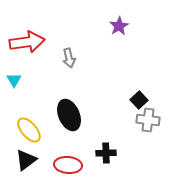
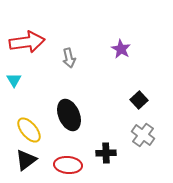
purple star: moved 2 px right, 23 px down; rotated 12 degrees counterclockwise
gray cross: moved 5 px left, 15 px down; rotated 30 degrees clockwise
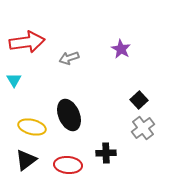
gray arrow: rotated 84 degrees clockwise
yellow ellipse: moved 3 px right, 3 px up; rotated 36 degrees counterclockwise
gray cross: moved 7 px up; rotated 15 degrees clockwise
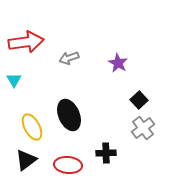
red arrow: moved 1 px left
purple star: moved 3 px left, 14 px down
yellow ellipse: rotated 48 degrees clockwise
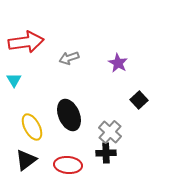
gray cross: moved 33 px left, 4 px down; rotated 10 degrees counterclockwise
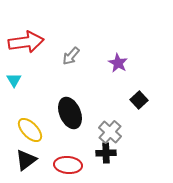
gray arrow: moved 2 px right, 2 px up; rotated 30 degrees counterclockwise
black ellipse: moved 1 px right, 2 px up
yellow ellipse: moved 2 px left, 3 px down; rotated 16 degrees counterclockwise
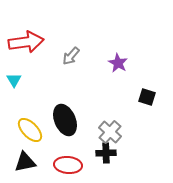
black square: moved 8 px right, 3 px up; rotated 30 degrees counterclockwise
black ellipse: moved 5 px left, 7 px down
black triangle: moved 1 px left, 2 px down; rotated 25 degrees clockwise
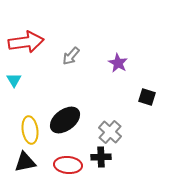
black ellipse: rotated 76 degrees clockwise
yellow ellipse: rotated 36 degrees clockwise
black cross: moved 5 px left, 4 px down
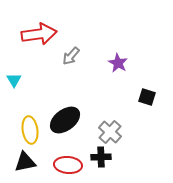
red arrow: moved 13 px right, 8 px up
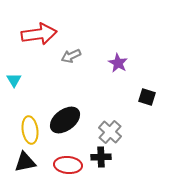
gray arrow: rotated 24 degrees clockwise
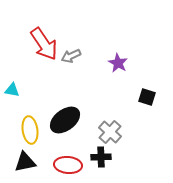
red arrow: moved 5 px right, 10 px down; rotated 64 degrees clockwise
cyan triangle: moved 2 px left, 10 px down; rotated 49 degrees counterclockwise
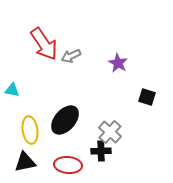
black ellipse: rotated 12 degrees counterclockwise
black cross: moved 6 px up
